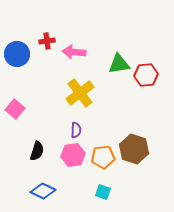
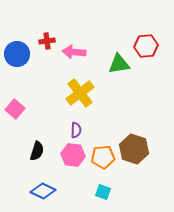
red hexagon: moved 29 px up
pink hexagon: rotated 15 degrees clockwise
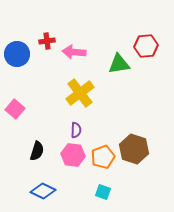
orange pentagon: rotated 15 degrees counterclockwise
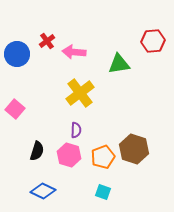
red cross: rotated 28 degrees counterclockwise
red hexagon: moved 7 px right, 5 px up
pink hexagon: moved 4 px left; rotated 10 degrees clockwise
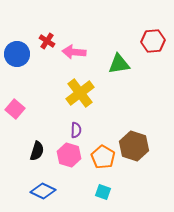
red cross: rotated 21 degrees counterclockwise
brown hexagon: moved 3 px up
orange pentagon: rotated 20 degrees counterclockwise
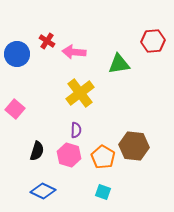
brown hexagon: rotated 12 degrees counterclockwise
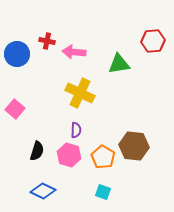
red cross: rotated 21 degrees counterclockwise
yellow cross: rotated 28 degrees counterclockwise
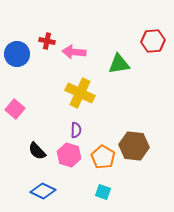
black semicircle: rotated 120 degrees clockwise
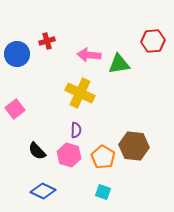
red cross: rotated 28 degrees counterclockwise
pink arrow: moved 15 px right, 3 px down
pink square: rotated 12 degrees clockwise
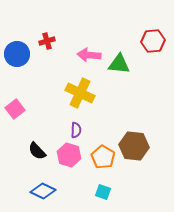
green triangle: rotated 15 degrees clockwise
